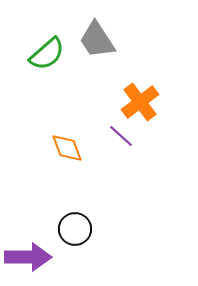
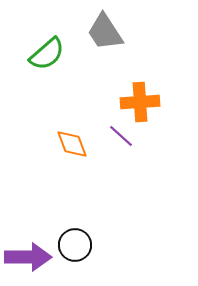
gray trapezoid: moved 8 px right, 8 px up
orange cross: rotated 33 degrees clockwise
orange diamond: moved 5 px right, 4 px up
black circle: moved 16 px down
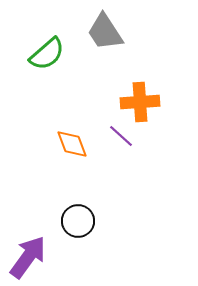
black circle: moved 3 px right, 24 px up
purple arrow: rotated 54 degrees counterclockwise
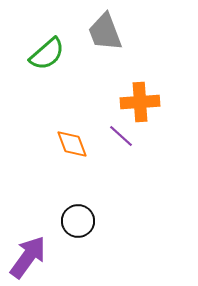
gray trapezoid: rotated 12 degrees clockwise
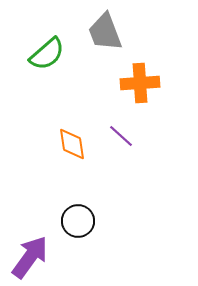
orange cross: moved 19 px up
orange diamond: rotated 12 degrees clockwise
purple arrow: moved 2 px right
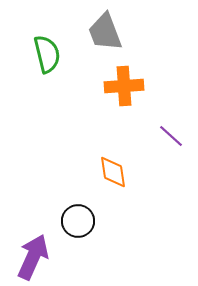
green semicircle: rotated 63 degrees counterclockwise
orange cross: moved 16 px left, 3 px down
purple line: moved 50 px right
orange diamond: moved 41 px right, 28 px down
purple arrow: moved 3 px right; rotated 12 degrees counterclockwise
